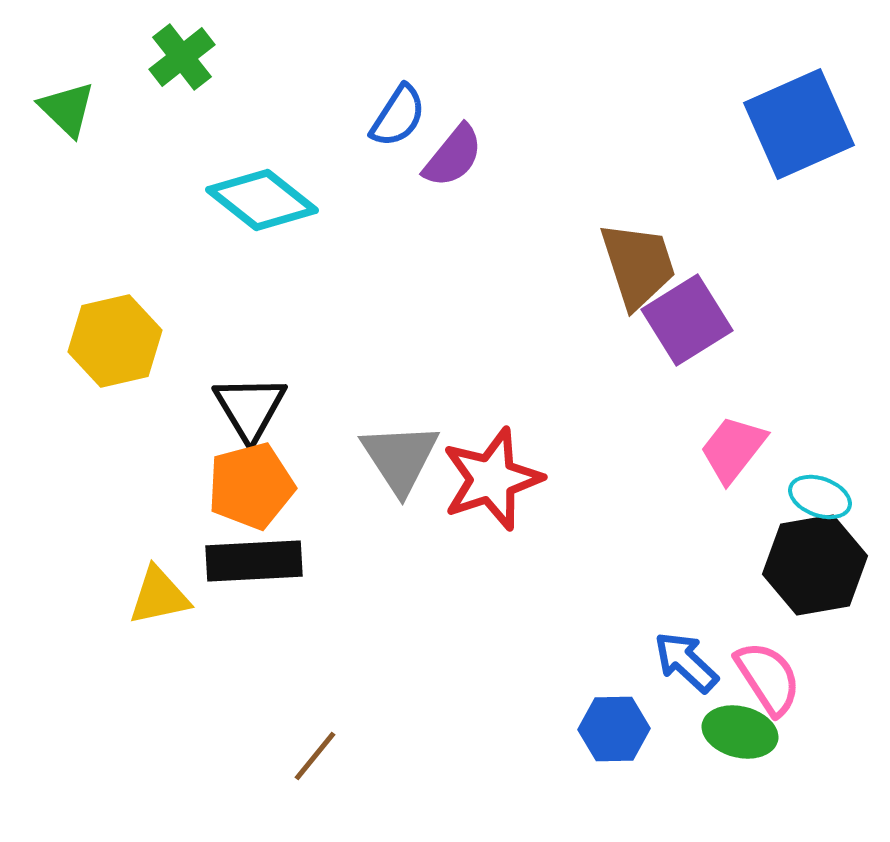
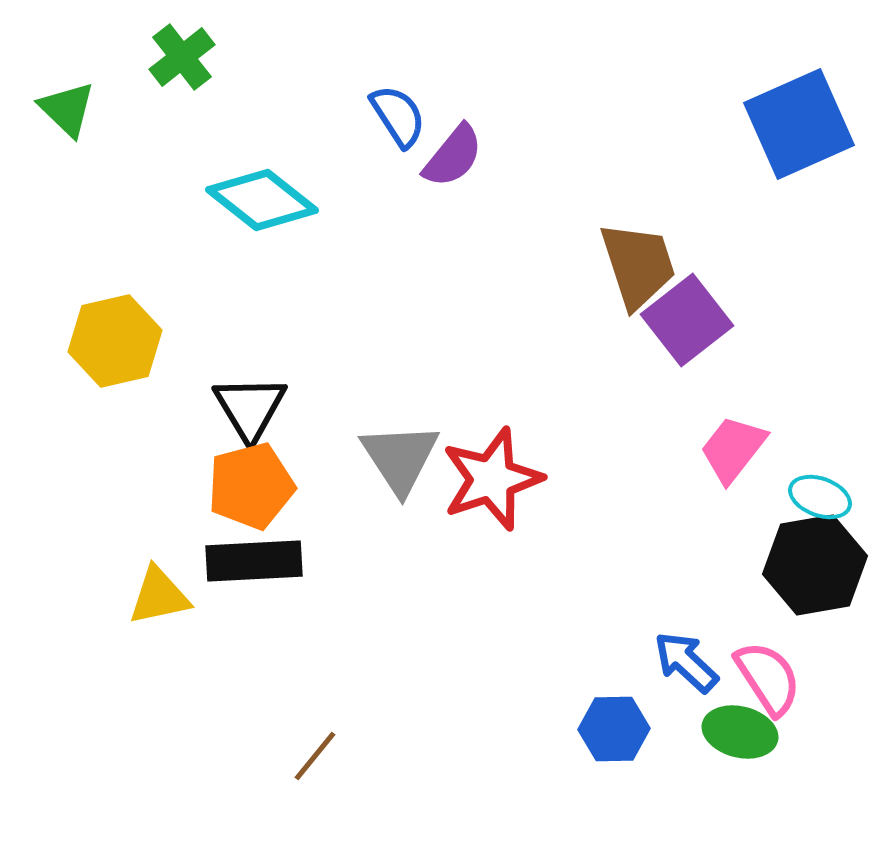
blue semicircle: rotated 66 degrees counterclockwise
purple square: rotated 6 degrees counterclockwise
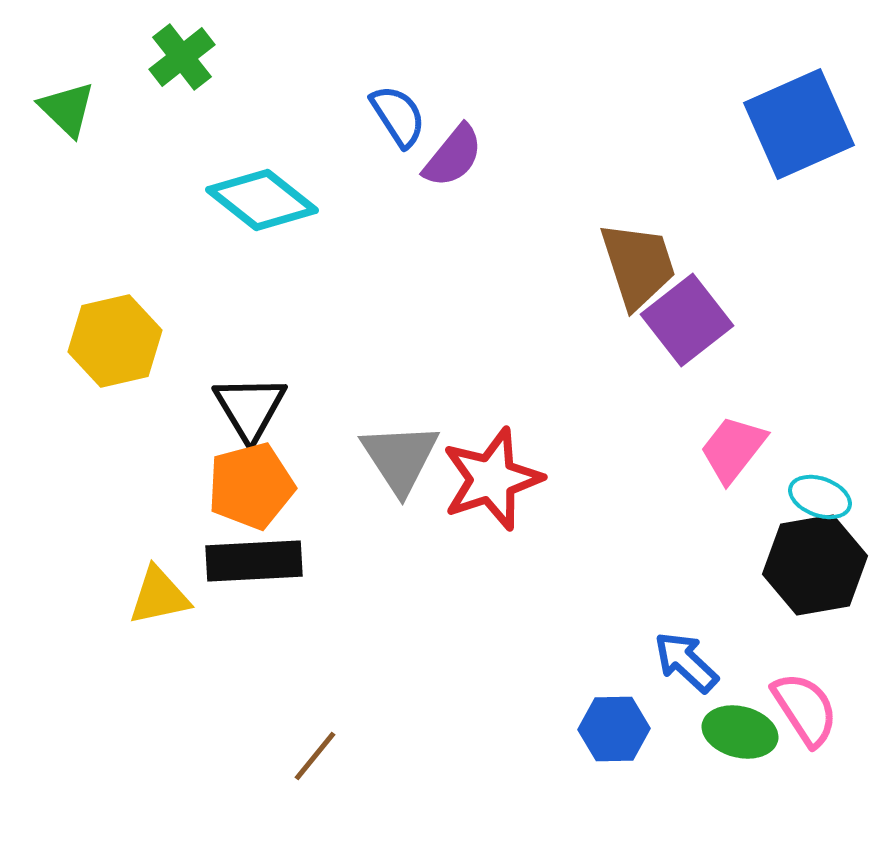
pink semicircle: moved 37 px right, 31 px down
